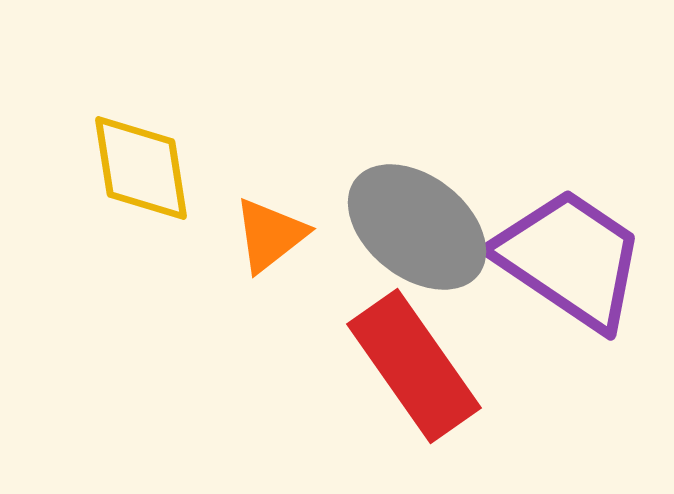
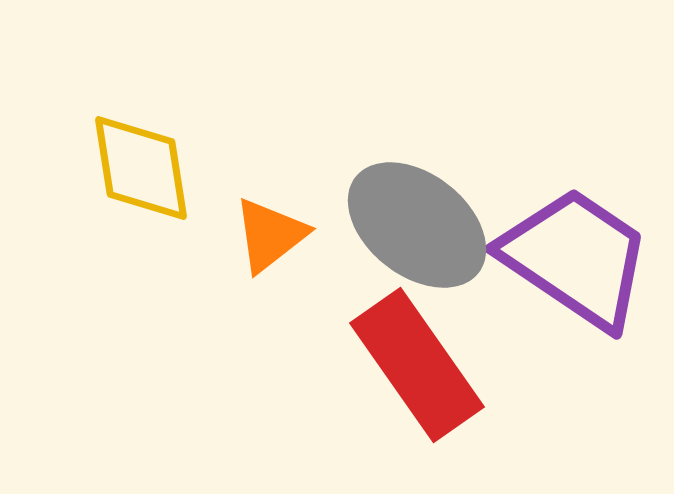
gray ellipse: moved 2 px up
purple trapezoid: moved 6 px right, 1 px up
red rectangle: moved 3 px right, 1 px up
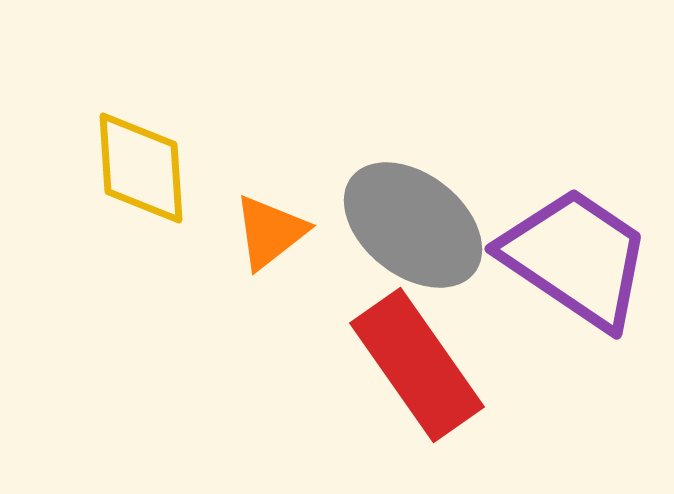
yellow diamond: rotated 5 degrees clockwise
gray ellipse: moved 4 px left
orange triangle: moved 3 px up
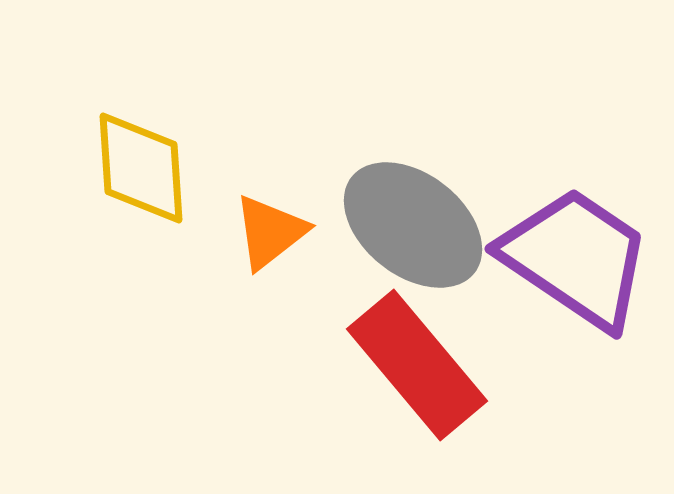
red rectangle: rotated 5 degrees counterclockwise
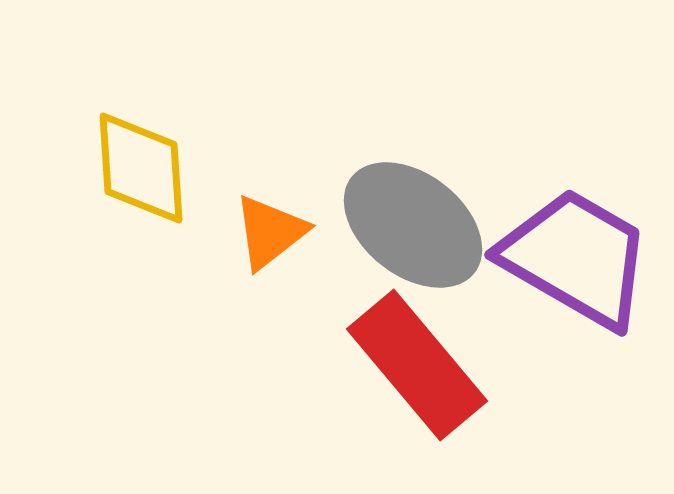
purple trapezoid: rotated 4 degrees counterclockwise
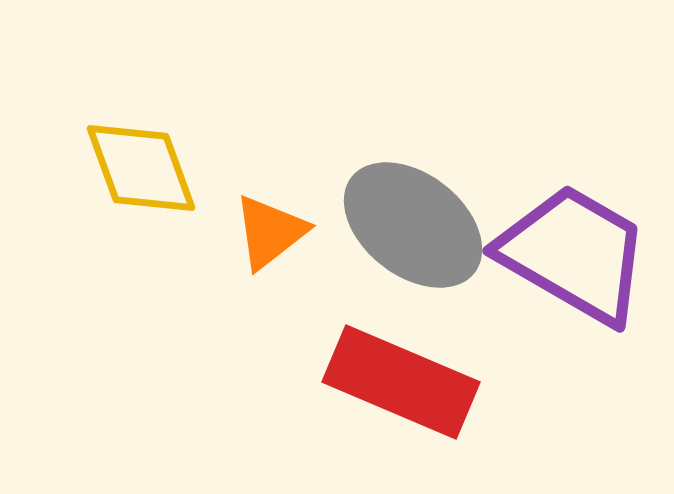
yellow diamond: rotated 16 degrees counterclockwise
purple trapezoid: moved 2 px left, 4 px up
red rectangle: moved 16 px left, 17 px down; rotated 27 degrees counterclockwise
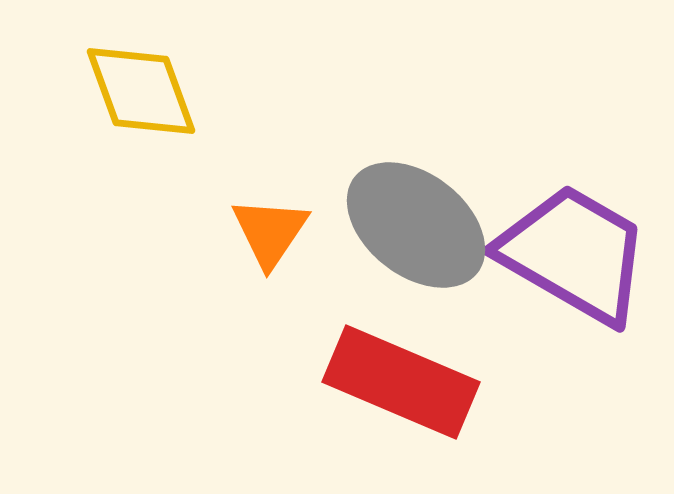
yellow diamond: moved 77 px up
gray ellipse: moved 3 px right
orange triangle: rotated 18 degrees counterclockwise
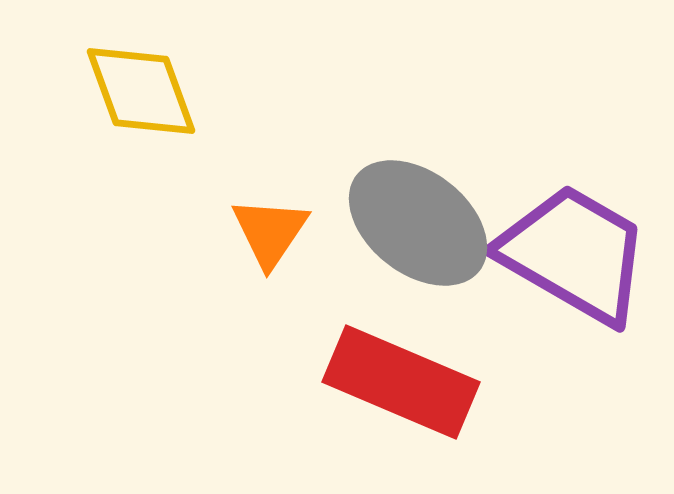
gray ellipse: moved 2 px right, 2 px up
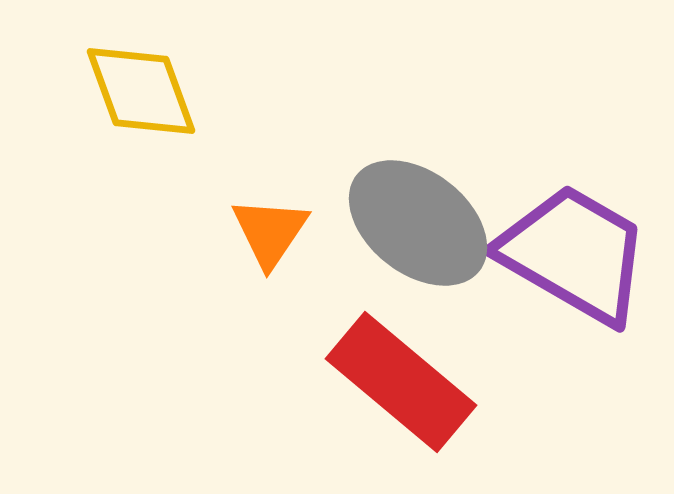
red rectangle: rotated 17 degrees clockwise
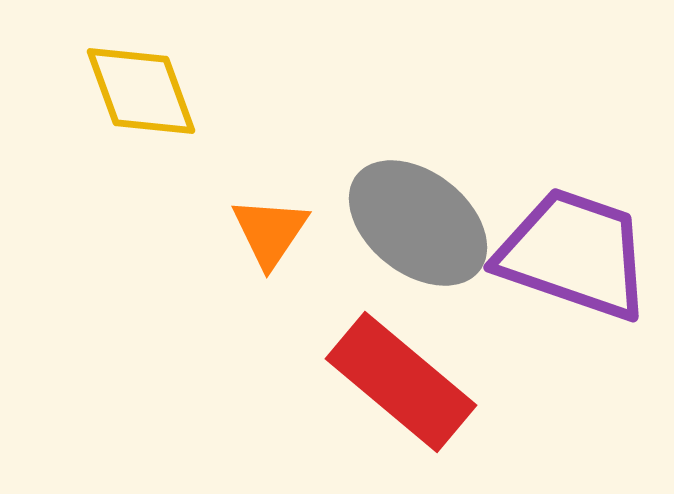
purple trapezoid: rotated 11 degrees counterclockwise
